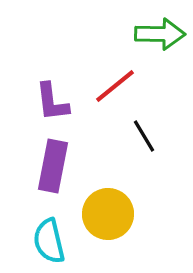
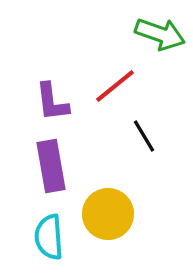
green arrow: rotated 18 degrees clockwise
purple rectangle: moved 2 px left; rotated 21 degrees counterclockwise
cyan semicircle: moved 4 px up; rotated 9 degrees clockwise
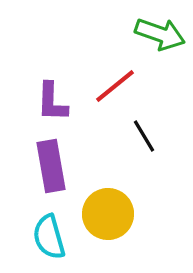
purple L-shape: rotated 9 degrees clockwise
cyan semicircle: rotated 12 degrees counterclockwise
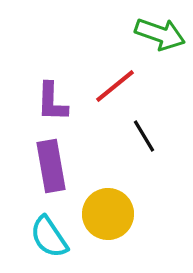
cyan semicircle: rotated 18 degrees counterclockwise
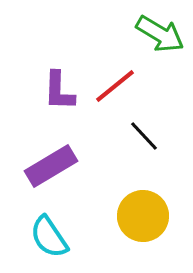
green arrow: rotated 12 degrees clockwise
purple L-shape: moved 7 px right, 11 px up
black line: rotated 12 degrees counterclockwise
purple rectangle: rotated 69 degrees clockwise
yellow circle: moved 35 px right, 2 px down
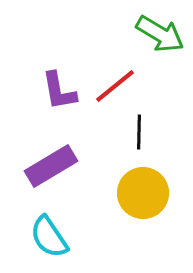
purple L-shape: rotated 12 degrees counterclockwise
black line: moved 5 px left, 4 px up; rotated 44 degrees clockwise
yellow circle: moved 23 px up
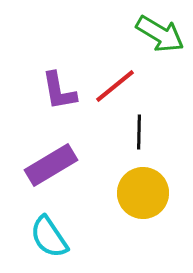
purple rectangle: moved 1 px up
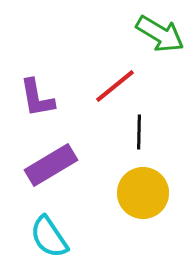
purple L-shape: moved 22 px left, 7 px down
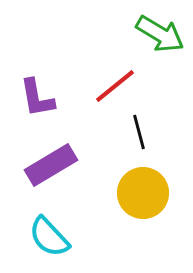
black line: rotated 16 degrees counterclockwise
cyan semicircle: rotated 9 degrees counterclockwise
